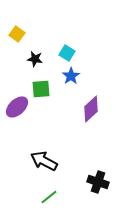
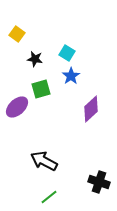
green square: rotated 12 degrees counterclockwise
black cross: moved 1 px right
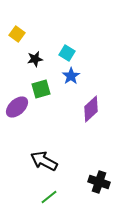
black star: rotated 21 degrees counterclockwise
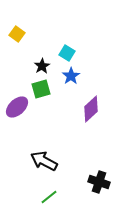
black star: moved 7 px right, 7 px down; rotated 21 degrees counterclockwise
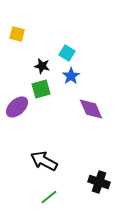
yellow square: rotated 21 degrees counterclockwise
black star: rotated 28 degrees counterclockwise
purple diamond: rotated 72 degrees counterclockwise
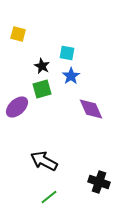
yellow square: moved 1 px right
cyan square: rotated 21 degrees counterclockwise
black star: rotated 14 degrees clockwise
green square: moved 1 px right
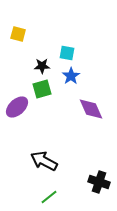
black star: rotated 28 degrees counterclockwise
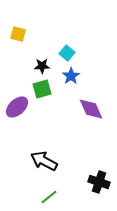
cyan square: rotated 28 degrees clockwise
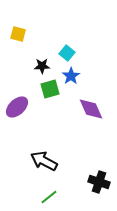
green square: moved 8 px right
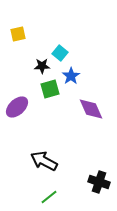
yellow square: rotated 28 degrees counterclockwise
cyan square: moved 7 px left
